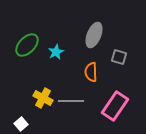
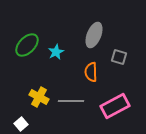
yellow cross: moved 4 px left, 1 px up
pink rectangle: rotated 28 degrees clockwise
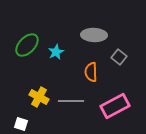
gray ellipse: rotated 70 degrees clockwise
gray square: rotated 21 degrees clockwise
white square: rotated 32 degrees counterclockwise
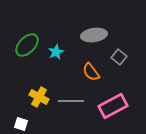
gray ellipse: rotated 10 degrees counterclockwise
orange semicircle: rotated 36 degrees counterclockwise
pink rectangle: moved 2 px left
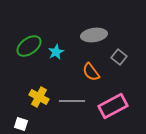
green ellipse: moved 2 px right, 1 px down; rotated 10 degrees clockwise
gray line: moved 1 px right
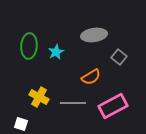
green ellipse: rotated 50 degrees counterclockwise
orange semicircle: moved 5 px down; rotated 84 degrees counterclockwise
gray line: moved 1 px right, 2 px down
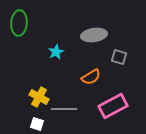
green ellipse: moved 10 px left, 23 px up
gray square: rotated 21 degrees counterclockwise
gray line: moved 9 px left, 6 px down
white square: moved 16 px right
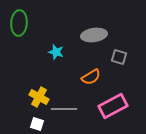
cyan star: rotated 28 degrees counterclockwise
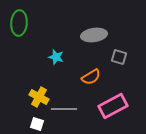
cyan star: moved 5 px down
